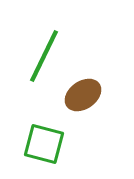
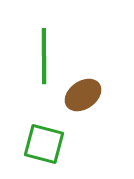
green line: rotated 26 degrees counterclockwise
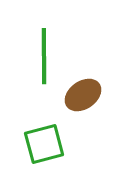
green square: rotated 30 degrees counterclockwise
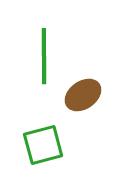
green square: moved 1 px left, 1 px down
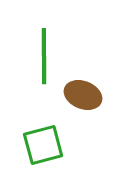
brown ellipse: rotated 57 degrees clockwise
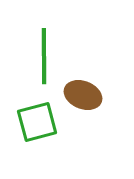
green square: moved 6 px left, 23 px up
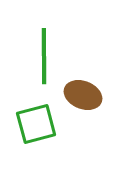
green square: moved 1 px left, 2 px down
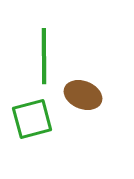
green square: moved 4 px left, 5 px up
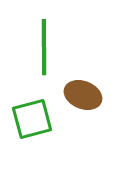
green line: moved 9 px up
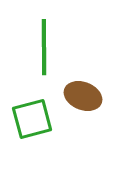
brown ellipse: moved 1 px down
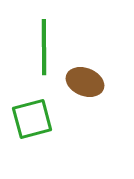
brown ellipse: moved 2 px right, 14 px up
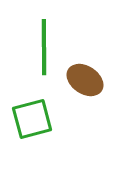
brown ellipse: moved 2 px up; rotated 12 degrees clockwise
